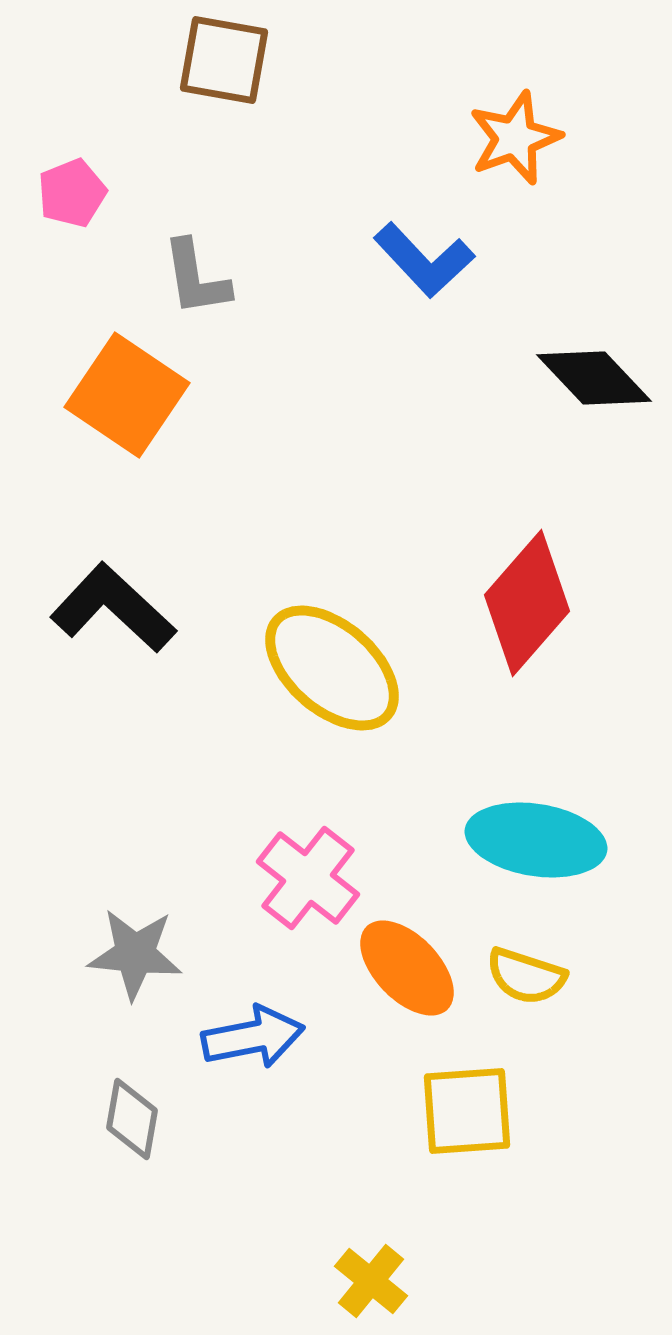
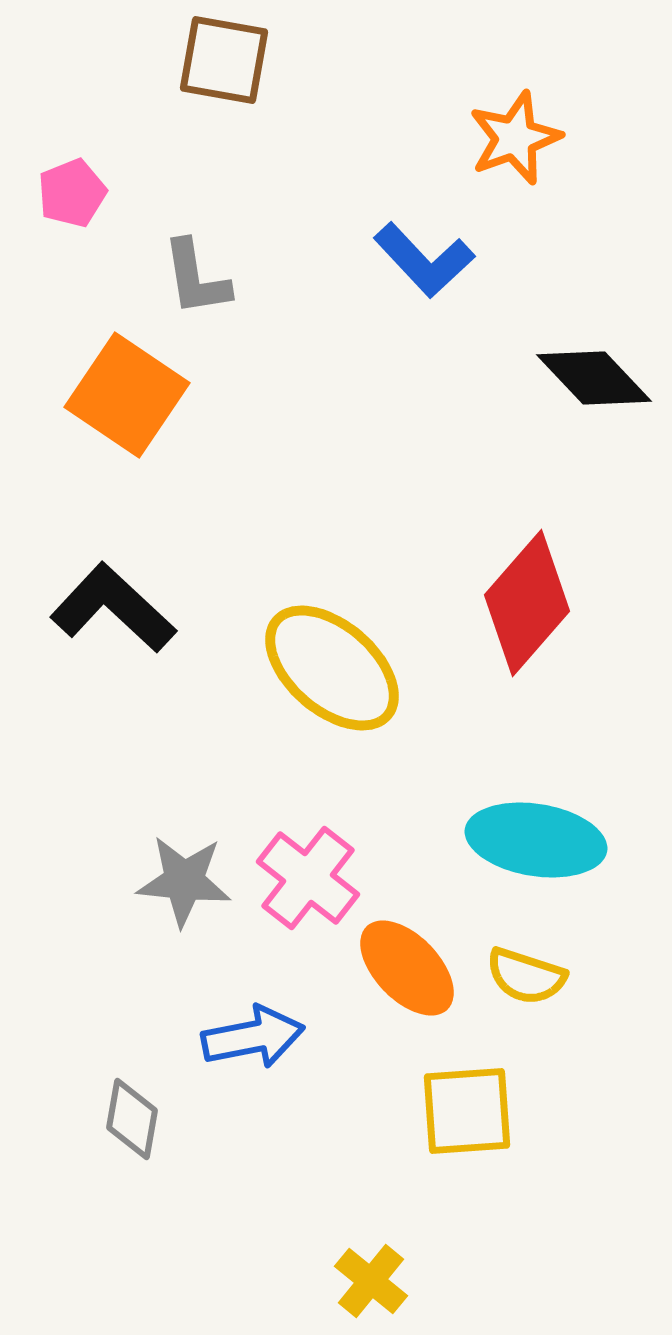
gray star: moved 49 px right, 73 px up
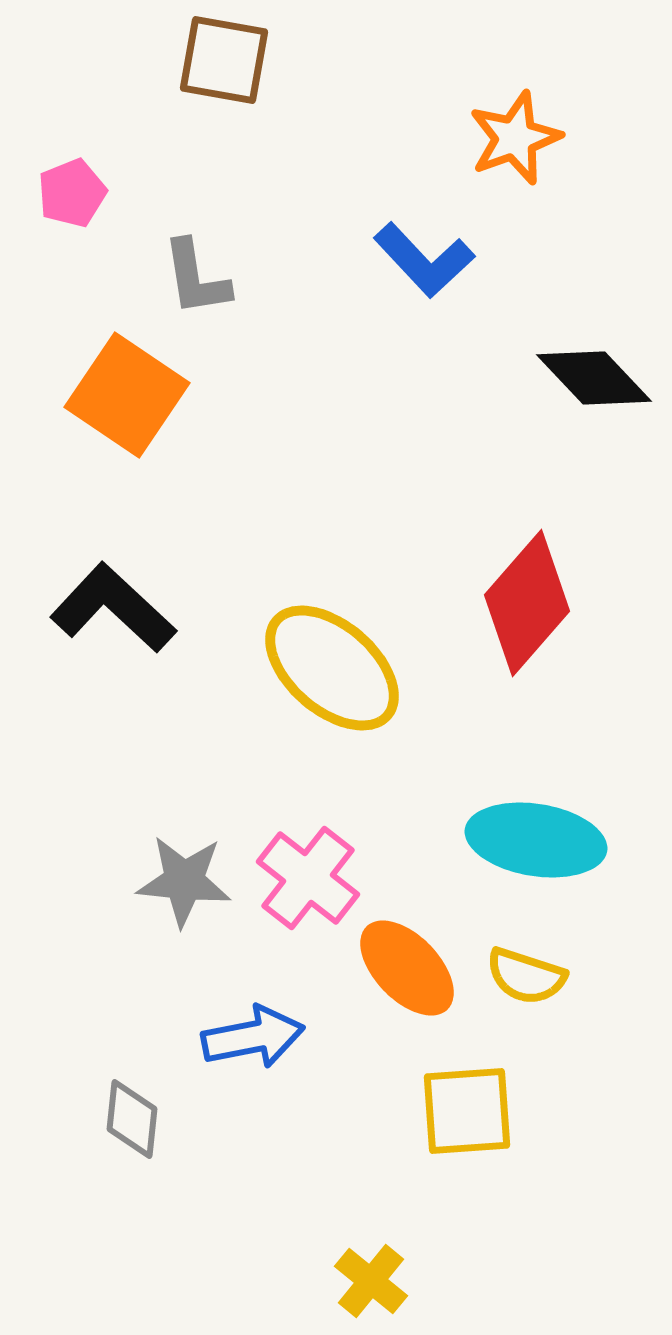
gray diamond: rotated 4 degrees counterclockwise
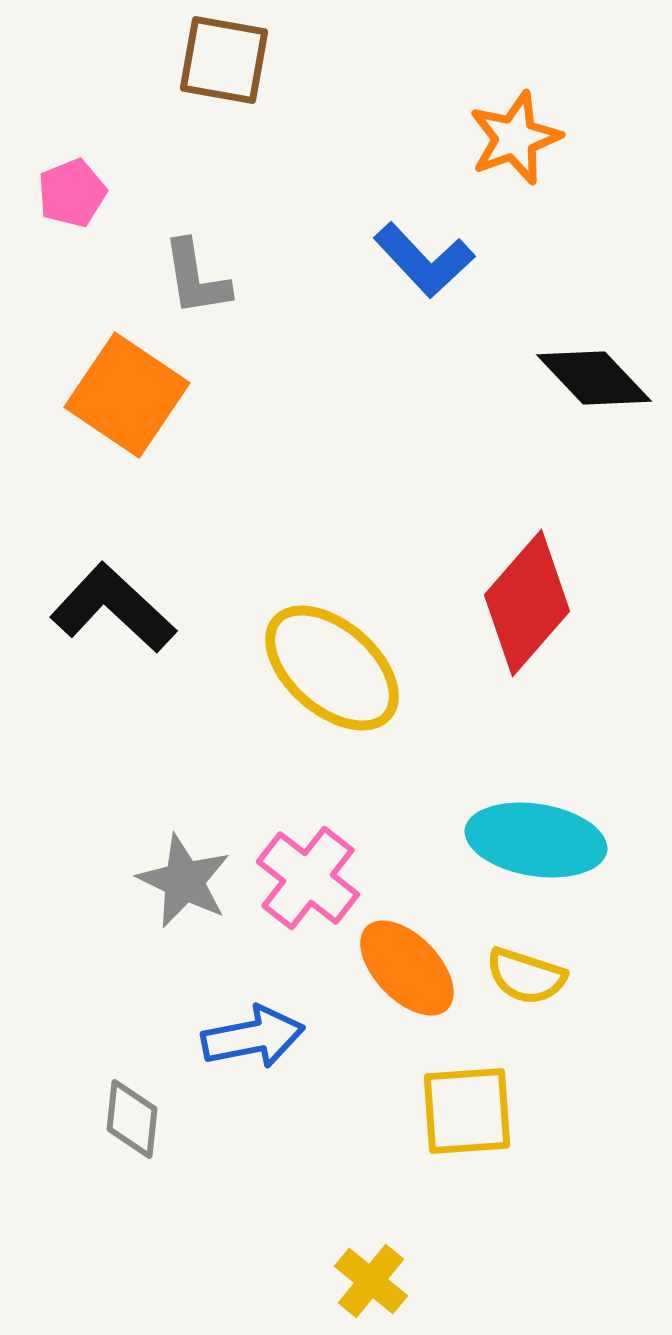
gray star: rotated 20 degrees clockwise
